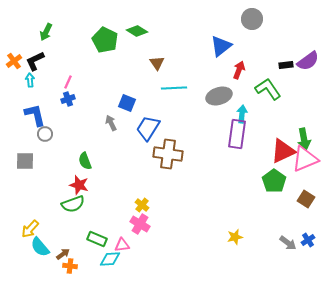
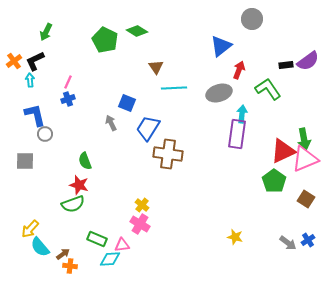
brown triangle at (157, 63): moved 1 px left, 4 px down
gray ellipse at (219, 96): moved 3 px up
yellow star at (235, 237): rotated 28 degrees clockwise
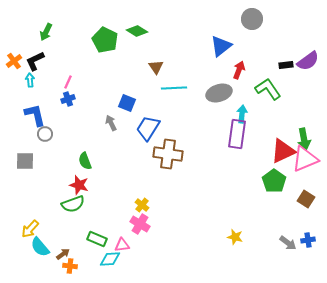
blue cross at (308, 240): rotated 24 degrees clockwise
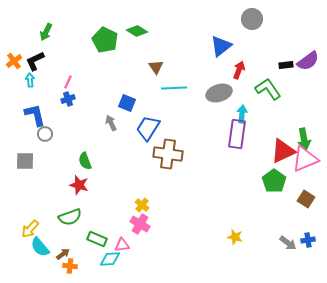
green semicircle at (73, 204): moved 3 px left, 13 px down
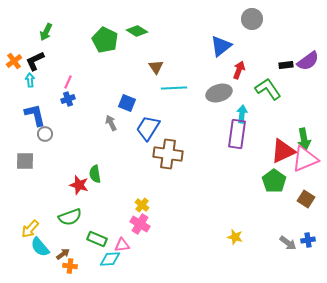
green semicircle at (85, 161): moved 10 px right, 13 px down; rotated 12 degrees clockwise
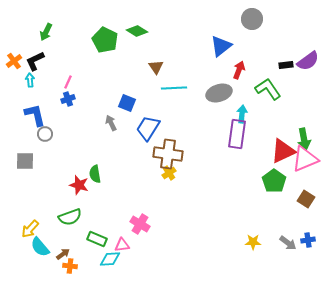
yellow cross at (142, 205): moved 27 px right, 32 px up; rotated 16 degrees clockwise
yellow star at (235, 237): moved 18 px right, 5 px down; rotated 14 degrees counterclockwise
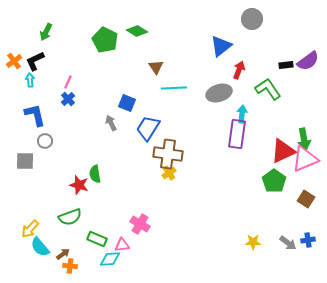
blue cross at (68, 99): rotated 24 degrees counterclockwise
gray circle at (45, 134): moved 7 px down
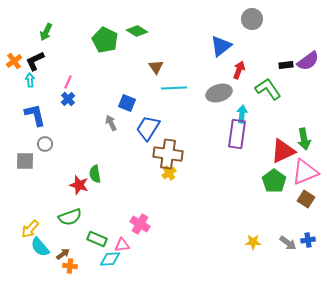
gray circle at (45, 141): moved 3 px down
pink triangle at (305, 159): moved 13 px down
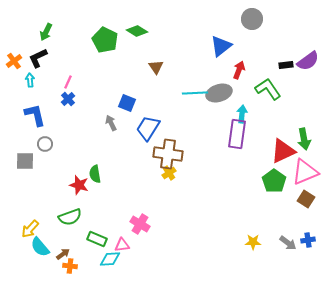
black L-shape at (35, 61): moved 3 px right, 3 px up
cyan line at (174, 88): moved 21 px right, 5 px down
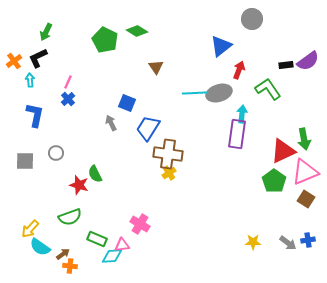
blue L-shape at (35, 115): rotated 25 degrees clockwise
gray circle at (45, 144): moved 11 px right, 9 px down
green semicircle at (95, 174): rotated 18 degrees counterclockwise
cyan semicircle at (40, 247): rotated 15 degrees counterclockwise
cyan diamond at (110, 259): moved 2 px right, 3 px up
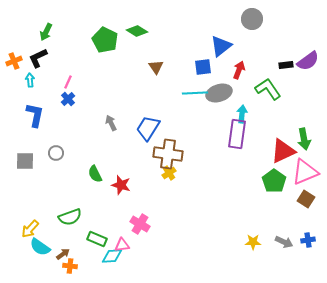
orange cross at (14, 61): rotated 14 degrees clockwise
blue square at (127, 103): moved 76 px right, 36 px up; rotated 30 degrees counterclockwise
red star at (79, 185): moved 42 px right
gray arrow at (288, 243): moved 4 px left, 1 px up; rotated 12 degrees counterclockwise
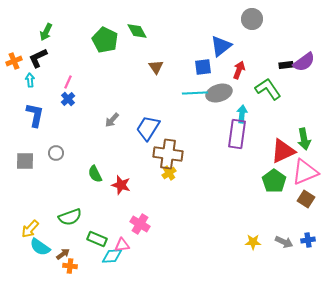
green diamond at (137, 31): rotated 30 degrees clockwise
purple semicircle at (308, 61): moved 4 px left, 1 px down
gray arrow at (111, 123): moved 1 px right, 3 px up; rotated 112 degrees counterclockwise
